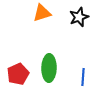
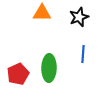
orange triangle: rotated 18 degrees clockwise
blue line: moved 23 px up
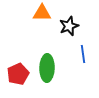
black star: moved 10 px left, 9 px down
blue line: rotated 12 degrees counterclockwise
green ellipse: moved 2 px left
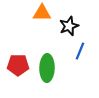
blue line: moved 3 px left, 3 px up; rotated 30 degrees clockwise
red pentagon: moved 9 px up; rotated 25 degrees clockwise
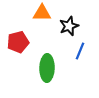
red pentagon: moved 23 px up; rotated 15 degrees counterclockwise
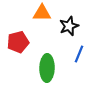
blue line: moved 1 px left, 3 px down
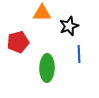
blue line: rotated 24 degrees counterclockwise
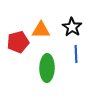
orange triangle: moved 1 px left, 17 px down
black star: moved 3 px right, 1 px down; rotated 18 degrees counterclockwise
blue line: moved 3 px left
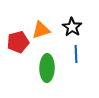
orange triangle: rotated 18 degrees counterclockwise
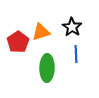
orange triangle: moved 2 px down
red pentagon: rotated 20 degrees counterclockwise
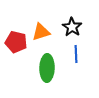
red pentagon: moved 2 px left; rotated 25 degrees counterclockwise
